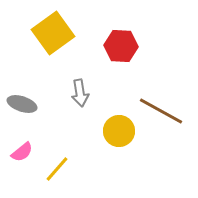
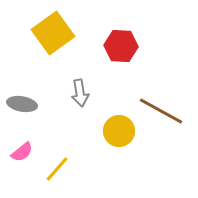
gray ellipse: rotated 8 degrees counterclockwise
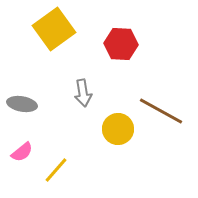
yellow square: moved 1 px right, 4 px up
red hexagon: moved 2 px up
gray arrow: moved 3 px right
yellow circle: moved 1 px left, 2 px up
yellow line: moved 1 px left, 1 px down
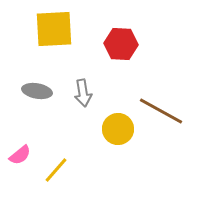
yellow square: rotated 33 degrees clockwise
gray ellipse: moved 15 px right, 13 px up
pink semicircle: moved 2 px left, 3 px down
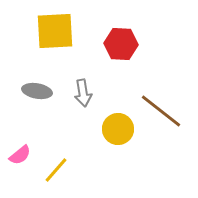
yellow square: moved 1 px right, 2 px down
brown line: rotated 9 degrees clockwise
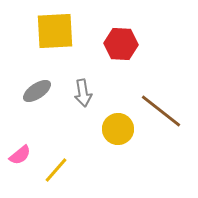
gray ellipse: rotated 44 degrees counterclockwise
